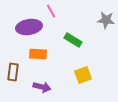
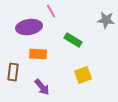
purple arrow: rotated 36 degrees clockwise
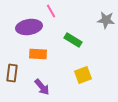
brown rectangle: moved 1 px left, 1 px down
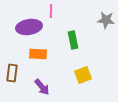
pink line: rotated 32 degrees clockwise
green rectangle: rotated 48 degrees clockwise
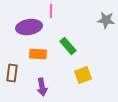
green rectangle: moved 5 px left, 6 px down; rotated 30 degrees counterclockwise
purple arrow: rotated 30 degrees clockwise
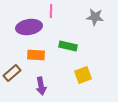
gray star: moved 11 px left, 3 px up
green rectangle: rotated 36 degrees counterclockwise
orange rectangle: moved 2 px left, 1 px down
brown rectangle: rotated 42 degrees clockwise
purple arrow: moved 1 px left, 1 px up
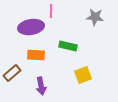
purple ellipse: moved 2 px right
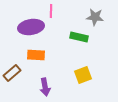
green rectangle: moved 11 px right, 9 px up
purple arrow: moved 4 px right, 1 px down
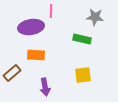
green rectangle: moved 3 px right, 2 px down
yellow square: rotated 12 degrees clockwise
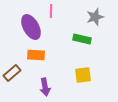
gray star: rotated 24 degrees counterclockwise
purple ellipse: rotated 70 degrees clockwise
